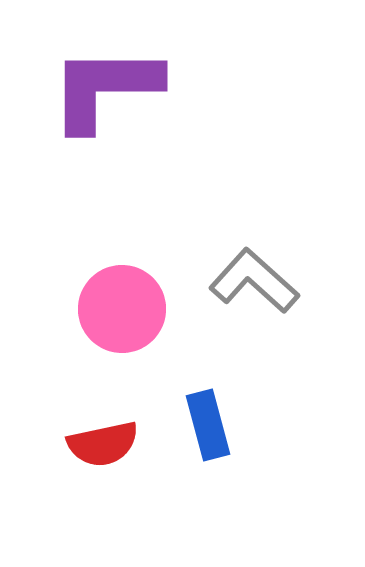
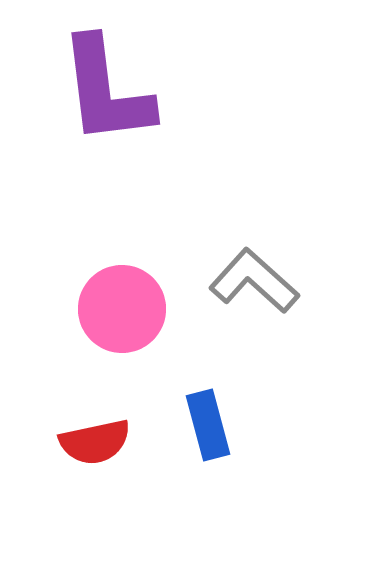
purple L-shape: moved 1 px right, 3 px down; rotated 97 degrees counterclockwise
red semicircle: moved 8 px left, 2 px up
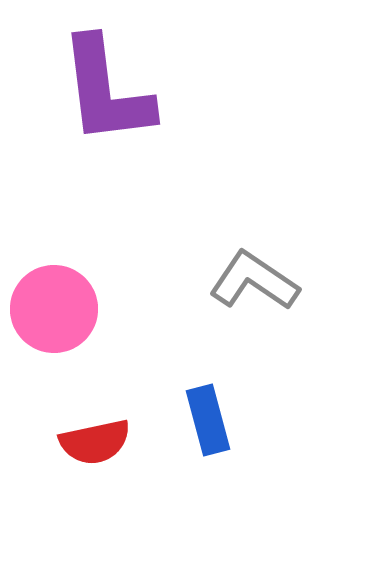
gray L-shape: rotated 8 degrees counterclockwise
pink circle: moved 68 px left
blue rectangle: moved 5 px up
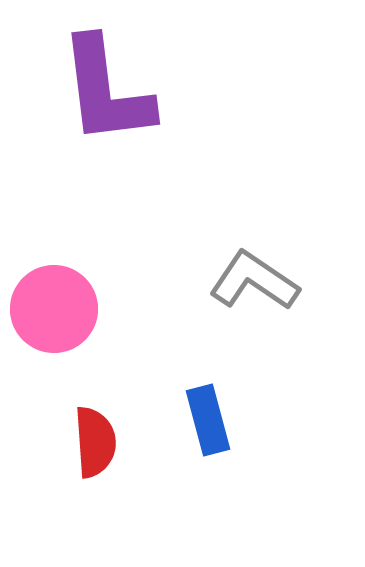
red semicircle: rotated 82 degrees counterclockwise
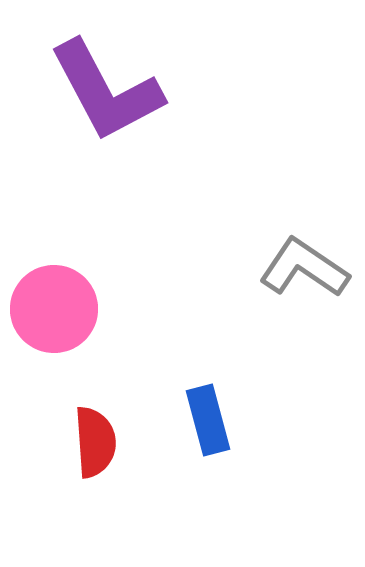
purple L-shape: rotated 21 degrees counterclockwise
gray L-shape: moved 50 px right, 13 px up
